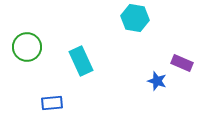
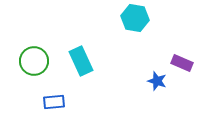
green circle: moved 7 px right, 14 px down
blue rectangle: moved 2 px right, 1 px up
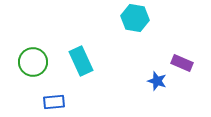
green circle: moved 1 px left, 1 px down
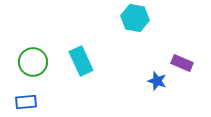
blue rectangle: moved 28 px left
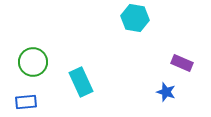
cyan rectangle: moved 21 px down
blue star: moved 9 px right, 11 px down
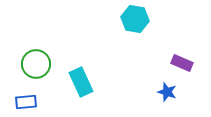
cyan hexagon: moved 1 px down
green circle: moved 3 px right, 2 px down
blue star: moved 1 px right
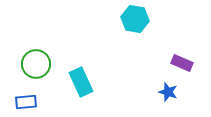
blue star: moved 1 px right
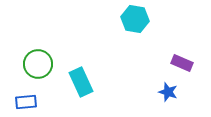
green circle: moved 2 px right
